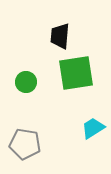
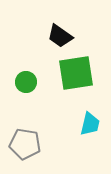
black trapezoid: rotated 60 degrees counterclockwise
cyan trapezoid: moved 3 px left, 4 px up; rotated 135 degrees clockwise
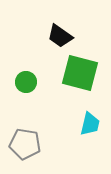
green square: moved 4 px right; rotated 24 degrees clockwise
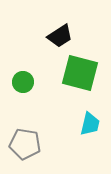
black trapezoid: rotated 68 degrees counterclockwise
green circle: moved 3 px left
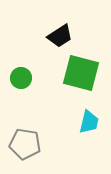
green square: moved 1 px right
green circle: moved 2 px left, 4 px up
cyan trapezoid: moved 1 px left, 2 px up
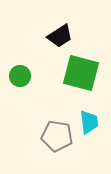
green circle: moved 1 px left, 2 px up
cyan trapezoid: rotated 20 degrees counterclockwise
gray pentagon: moved 32 px right, 8 px up
